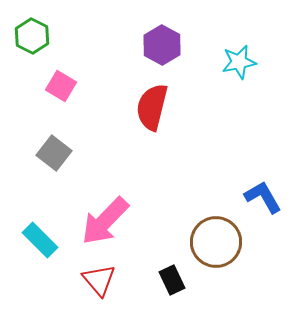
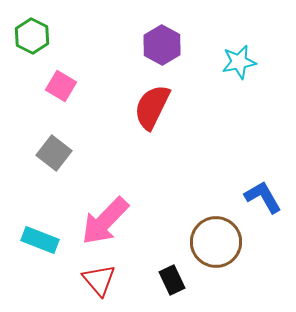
red semicircle: rotated 12 degrees clockwise
cyan rectangle: rotated 24 degrees counterclockwise
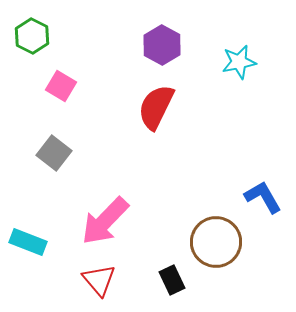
red semicircle: moved 4 px right
cyan rectangle: moved 12 px left, 2 px down
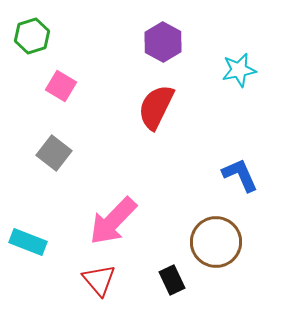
green hexagon: rotated 16 degrees clockwise
purple hexagon: moved 1 px right, 3 px up
cyan star: moved 8 px down
blue L-shape: moved 23 px left, 22 px up; rotated 6 degrees clockwise
pink arrow: moved 8 px right
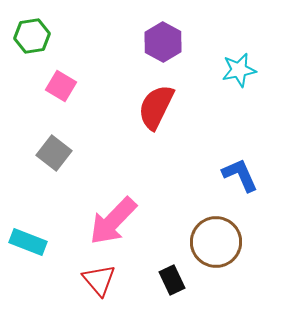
green hexagon: rotated 8 degrees clockwise
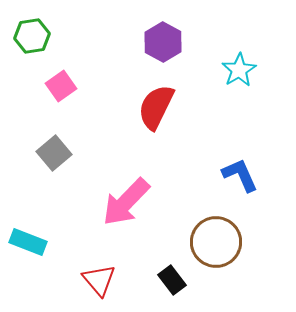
cyan star: rotated 20 degrees counterclockwise
pink square: rotated 24 degrees clockwise
gray square: rotated 12 degrees clockwise
pink arrow: moved 13 px right, 19 px up
black rectangle: rotated 12 degrees counterclockwise
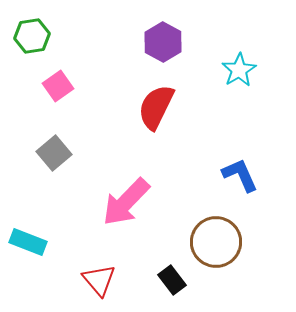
pink square: moved 3 px left
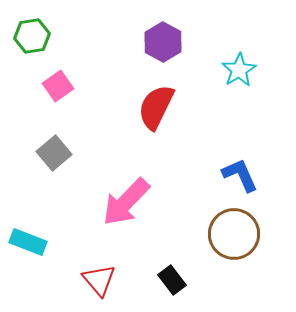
brown circle: moved 18 px right, 8 px up
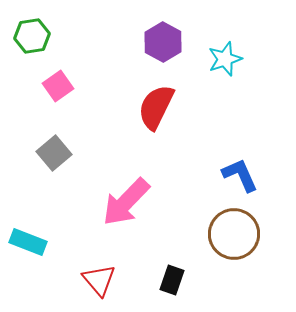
cyan star: moved 14 px left, 11 px up; rotated 12 degrees clockwise
black rectangle: rotated 56 degrees clockwise
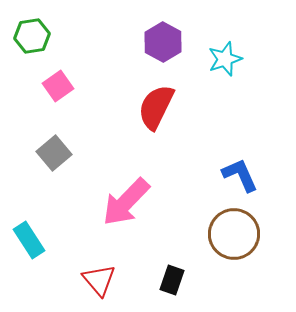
cyan rectangle: moved 1 px right, 2 px up; rotated 36 degrees clockwise
